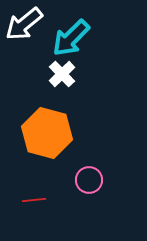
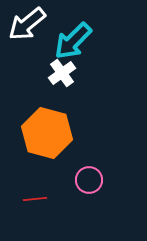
white arrow: moved 3 px right
cyan arrow: moved 2 px right, 3 px down
white cross: moved 1 px up; rotated 8 degrees clockwise
red line: moved 1 px right, 1 px up
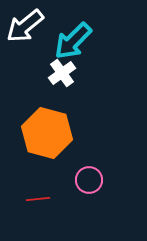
white arrow: moved 2 px left, 2 px down
red line: moved 3 px right
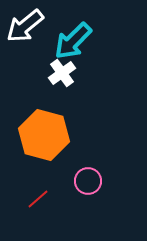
orange hexagon: moved 3 px left, 2 px down
pink circle: moved 1 px left, 1 px down
red line: rotated 35 degrees counterclockwise
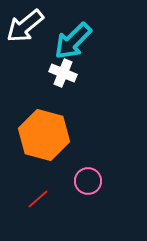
white cross: moved 1 px right; rotated 32 degrees counterclockwise
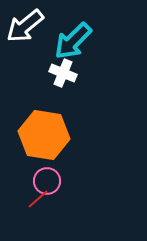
orange hexagon: rotated 6 degrees counterclockwise
pink circle: moved 41 px left
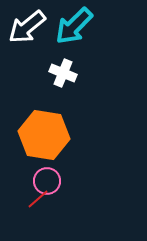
white arrow: moved 2 px right, 1 px down
cyan arrow: moved 1 px right, 15 px up
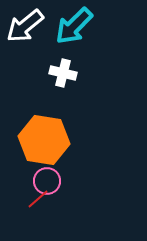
white arrow: moved 2 px left, 1 px up
white cross: rotated 8 degrees counterclockwise
orange hexagon: moved 5 px down
